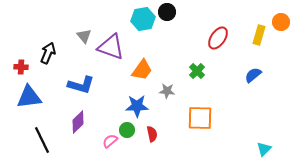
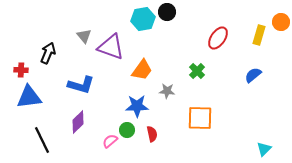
red cross: moved 3 px down
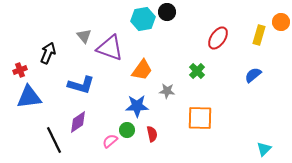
purple triangle: moved 1 px left, 1 px down
red cross: moved 1 px left; rotated 24 degrees counterclockwise
purple diamond: rotated 10 degrees clockwise
black line: moved 12 px right
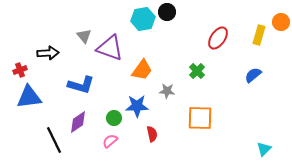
black arrow: rotated 65 degrees clockwise
green circle: moved 13 px left, 12 px up
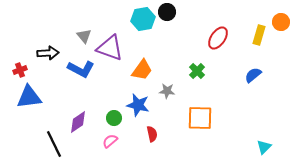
blue L-shape: moved 16 px up; rotated 12 degrees clockwise
blue star: moved 1 px right, 1 px up; rotated 15 degrees clockwise
black line: moved 4 px down
cyan triangle: moved 2 px up
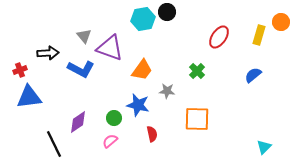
red ellipse: moved 1 px right, 1 px up
orange square: moved 3 px left, 1 px down
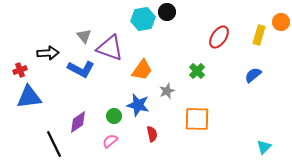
gray star: rotated 28 degrees counterclockwise
green circle: moved 2 px up
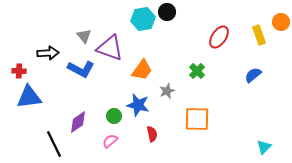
yellow rectangle: rotated 36 degrees counterclockwise
red cross: moved 1 px left, 1 px down; rotated 24 degrees clockwise
